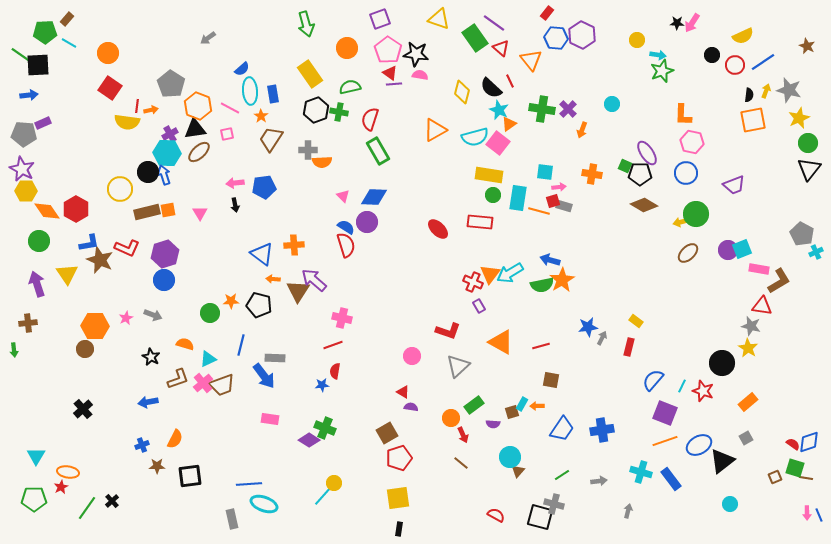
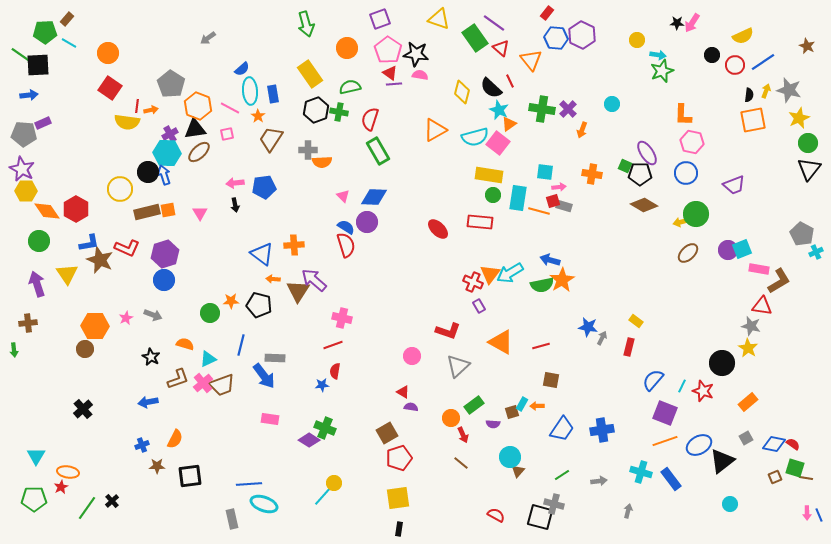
orange star at (261, 116): moved 3 px left
blue star at (588, 327): rotated 18 degrees clockwise
blue diamond at (809, 442): moved 35 px left, 2 px down; rotated 30 degrees clockwise
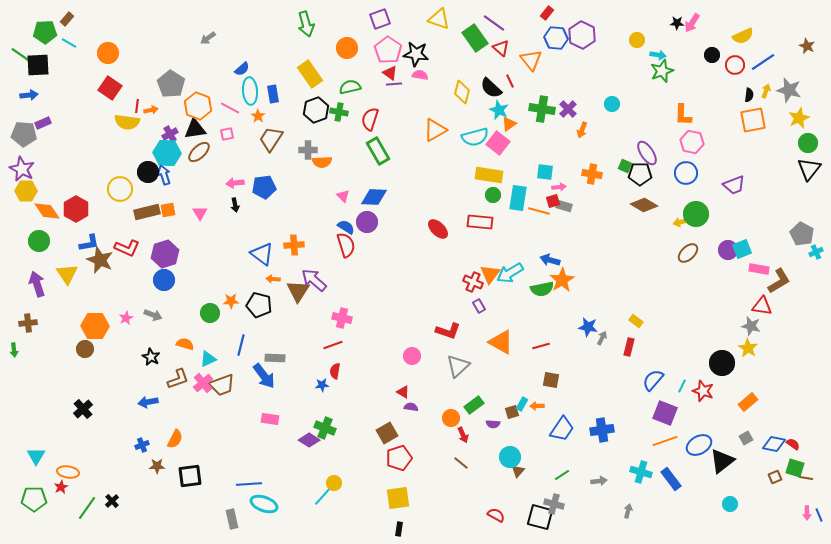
green semicircle at (542, 285): moved 4 px down
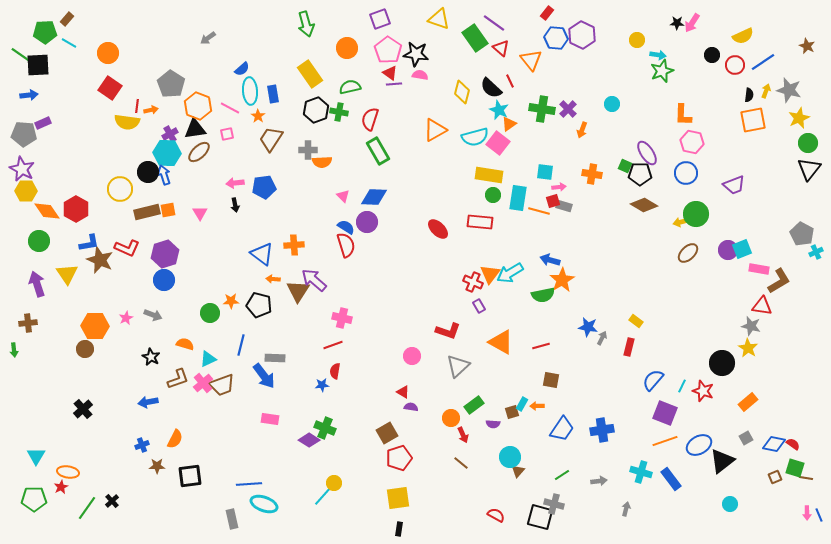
green semicircle at (542, 289): moved 1 px right, 6 px down
gray arrow at (628, 511): moved 2 px left, 2 px up
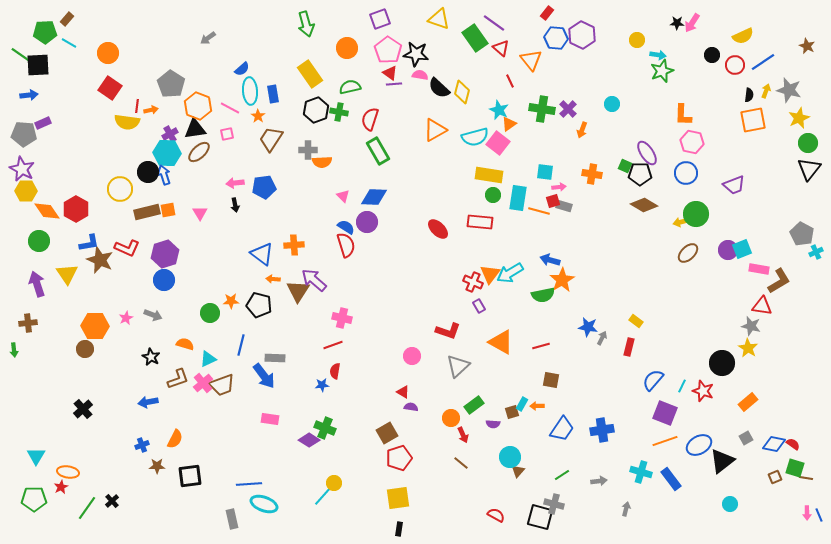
black semicircle at (491, 88): moved 52 px left
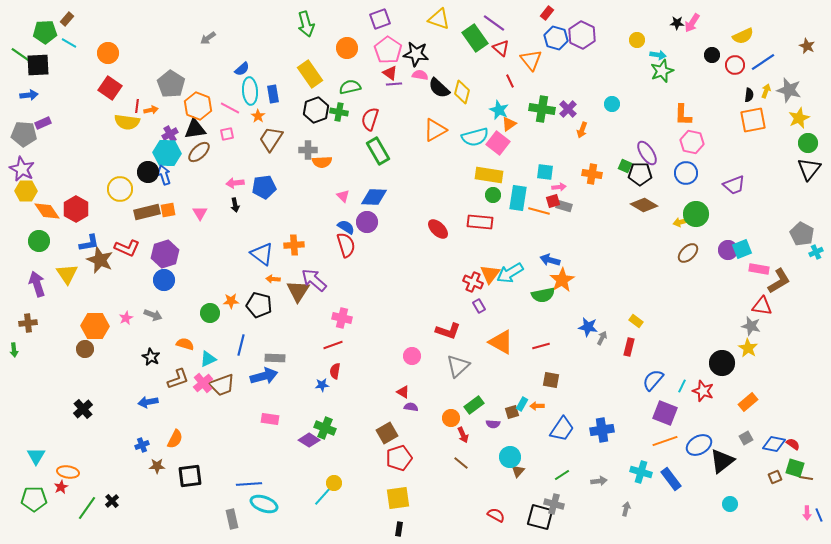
blue hexagon at (556, 38): rotated 10 degrees clockwise
blue arrow at (264, 376): rotated 68 degrees counterclockwise
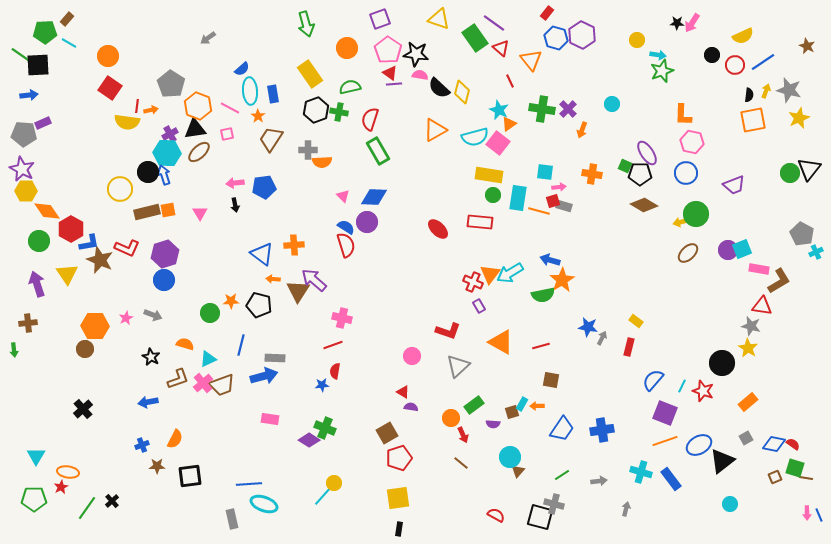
orange circle at (108, 53): moved 3 px down
green circle at (808, 143): moved 18 px left, 30 px down
red hexagon at (76, 209): moved 5 px left, 20 px down
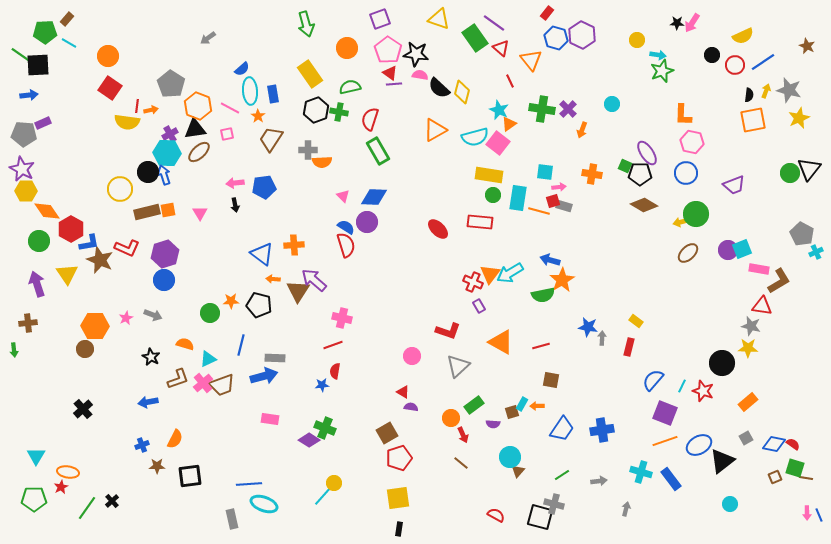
gray arrow at (602, 338): rotated 24 degrees counterclockwise
yellow star at (748, 348): rotated 30 degrees counterclockwise
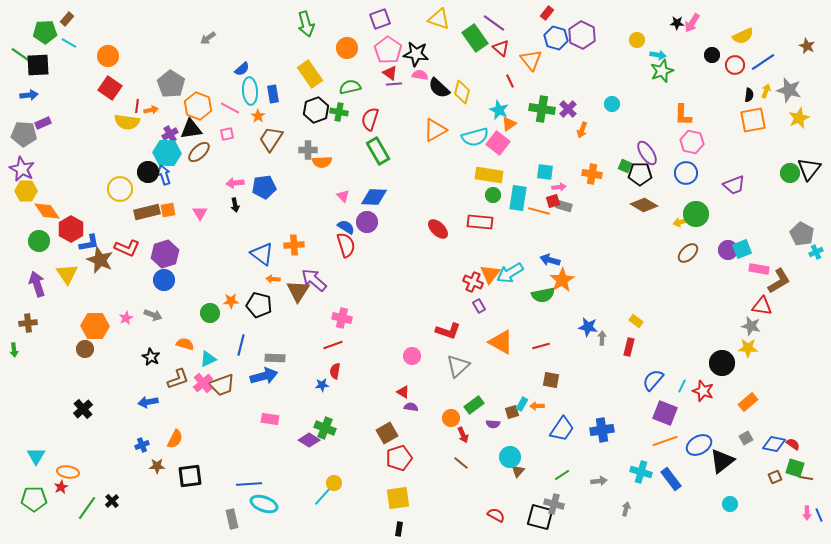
black triangle at (195, 129): moved 4 px left
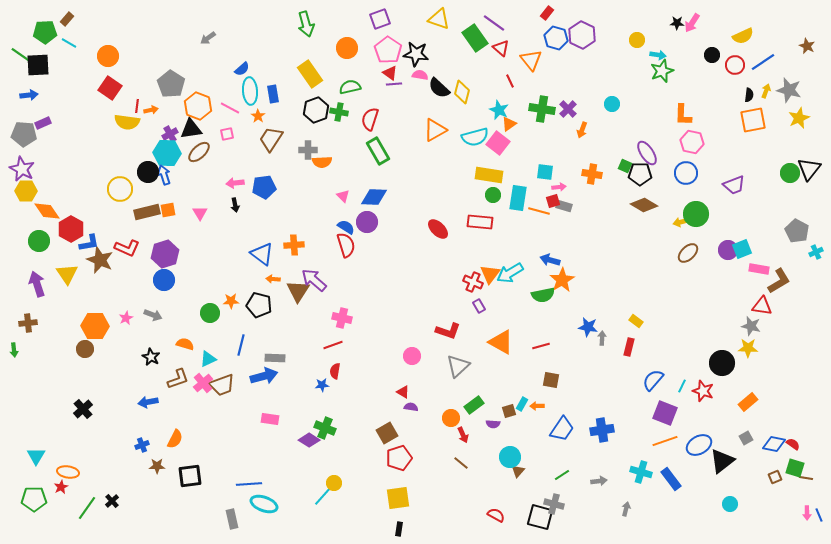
gray pentagon at (802, 234): moved 5 px left, 3 px up
brown square at (512, 412): moved 3 px left, 1 px up
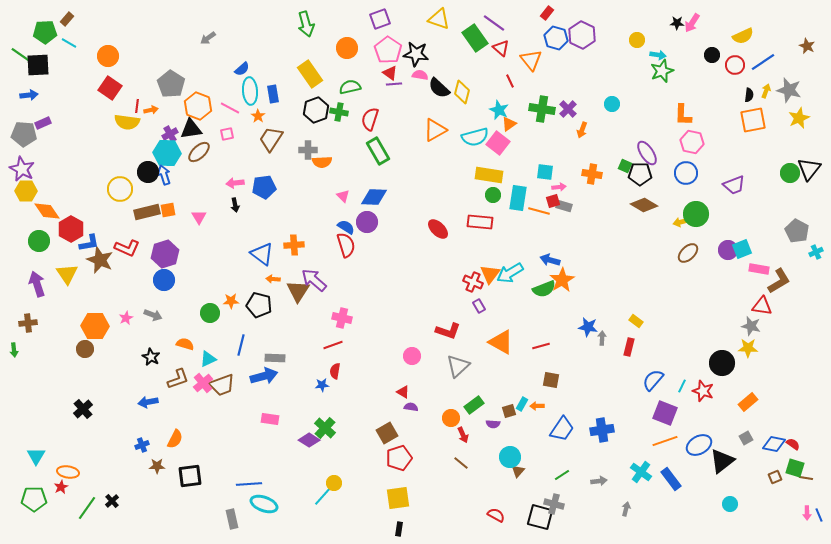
pink triangle at (200, 213): moved 1 px left, 4 px down
green semicircle at (543, 295): moved 1 px right, 6 px up; rotated 10 degrees counterclockwise
green cross at (325, 428): rotated 20 degrees clockwise
cyan cross at (641, 472): rotated 20 degrees clockwise
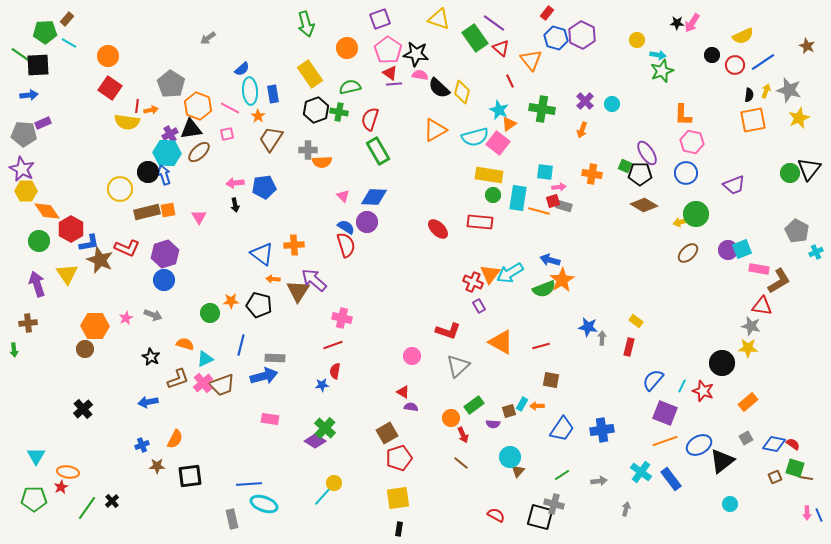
purple cross at (568, 109): moved 17 px right, 8 px up
cyan triangle at (208, 359): moved 3 px left
purple diamond at (309, 440): moved 6 px right, 1 px down
